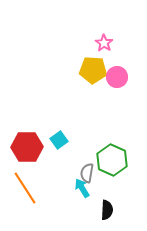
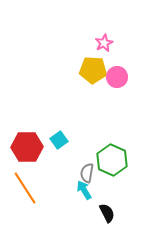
pink star: rotated 12 degrees clockwise
cyan arrow: moved 2 px right, 2 px down
black semicircle: moved 3 px down; rotated 30 degrees counterclockwise
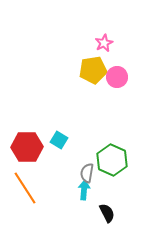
yellow pentagon: rotated 12 degrees counterclockwise
cyan square: rotated 24 degrees counterclockwise
cyan arrow: rotated 36 degrees clockwise
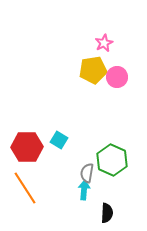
black semicircle: rotated 30 degrees clockwise
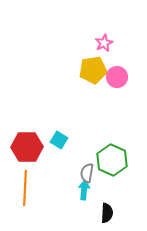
orange line: rotated 36 degrees clockwise
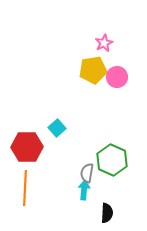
cyan square: moved 2 px left, 12 px up; rotated 18 degrees clockwise
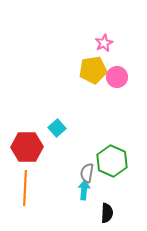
green hexagon: moved 1 px down
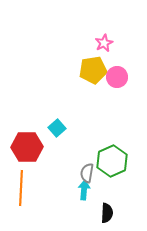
green hexagon: rotated 12 degrees clockwise
orange line: moved 4 px left
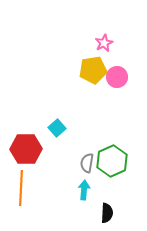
red hexagon: moved 1 px left, 2 px down
gray semicircle: moved 10 px up
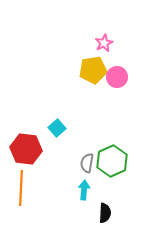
red hexagon: rotated 8 degrees clockwise
black semicircle: moved 2 px left
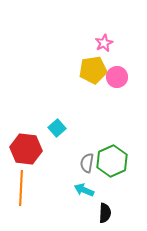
cyan arrow: rotated 72 degrees counterclockwise
